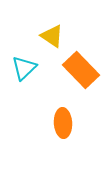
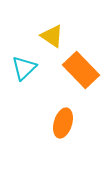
orange ellipse: rotated 20 degrees clockwise
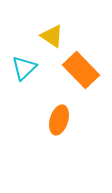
orange ellipse: moved 4 px left, 3 px up
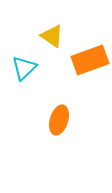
orange rectangle: moved 9 px right, 10 px up; rotated 66 degrees counterclockwise
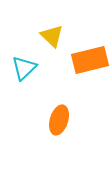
yellow triangle: rotated 10 degrees clockwise
orange rectangle: rotated 6 degrees clockwise
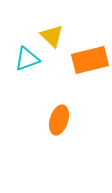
cyan triangle: moved 3 px right, 9 px up; rotated 24 degrees clockwise
